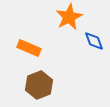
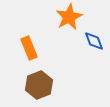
orange rectangle: rotated 45 degrees clockwise
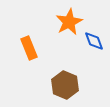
orange star: moved 5 px down
brown hexagon: moved 26 px right; rotated 16 degrees counterclockwise
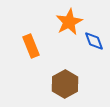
orange rectangle: moved 2 px right, 2 px up
brown hexagon: moved 1 px up; rotated 8 degrees clockwise
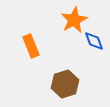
orange star: moved 5 px right, 2 px up
brown hexagon: rotated 12 degrees clockwise
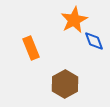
orange rectangle: moved 2 px down
brown hexagon: rotated 12 degrees counterclockwise
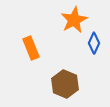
blue diamond: moved 2 px down; rotated 45 degrees clockwise
brown hexagon: rotated 8 degrees counterclockwise
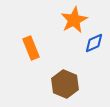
blue diamond: rotated 40 degrees clockwise
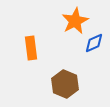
orange star: moved 1 px right, 1 px down
orange rectangle: rotated 15 degrees clockwise
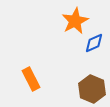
orange rectangle: moved 31 px down; rotated 20 degrees counterclockwise
brown hexagon: moved 27 px right, 5 px down
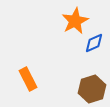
orange rectangle: moved 3 px left
brown hexagon: rotated 20 degrees clockwise
